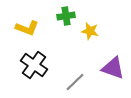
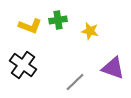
green cross: moved 8 px left, 4 px down
yellow L-shape: moved 3 px right, 2 px up
black cross: moved 11 px left
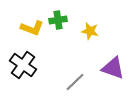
yellow L-shape: moved 2 px right, 2 px down
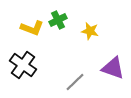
green cross: rotated 18 degrees counterclockwise
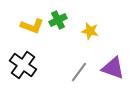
yellow L-shape: moved 2 px up
gray line: moved 4 px right, 10 px up; rotated 10 degrees counterclockwise
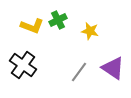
purple triangle: rotated 15 degrees clockwise
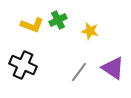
yellow L-shape: moved 1 px up
black cross: rotated 12 degrees counterclockwise
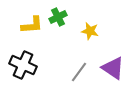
green cross: moved 3 px up
yellow L-shape: rotated 25 degrees counterclockwise
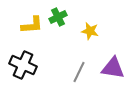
purple triangle: rotated 25 degrees counterclockwise
gray line: rotated 10 degrees counterclockwise
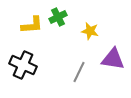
purple triangle: moved 9 px up
